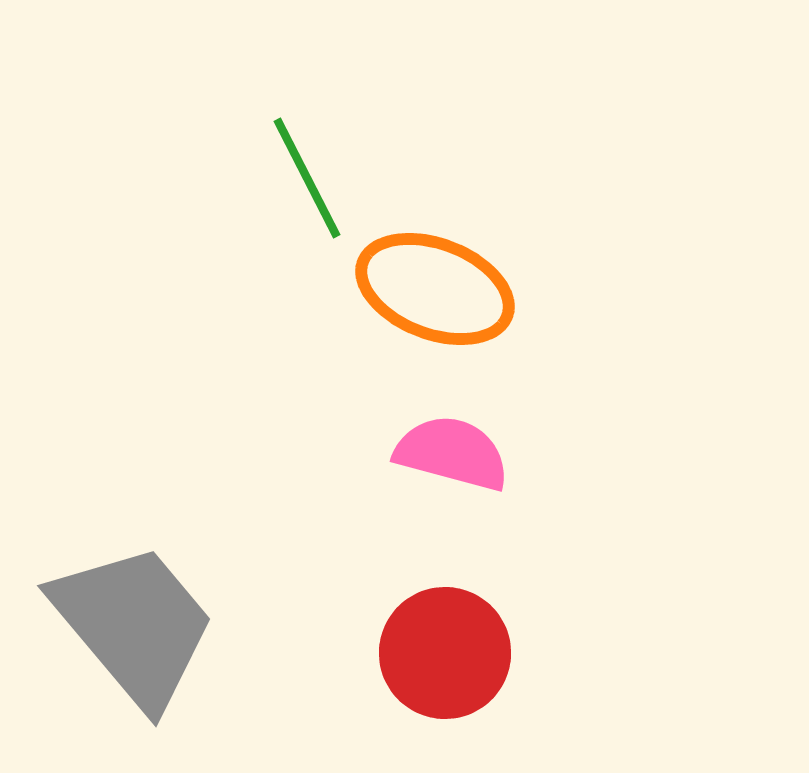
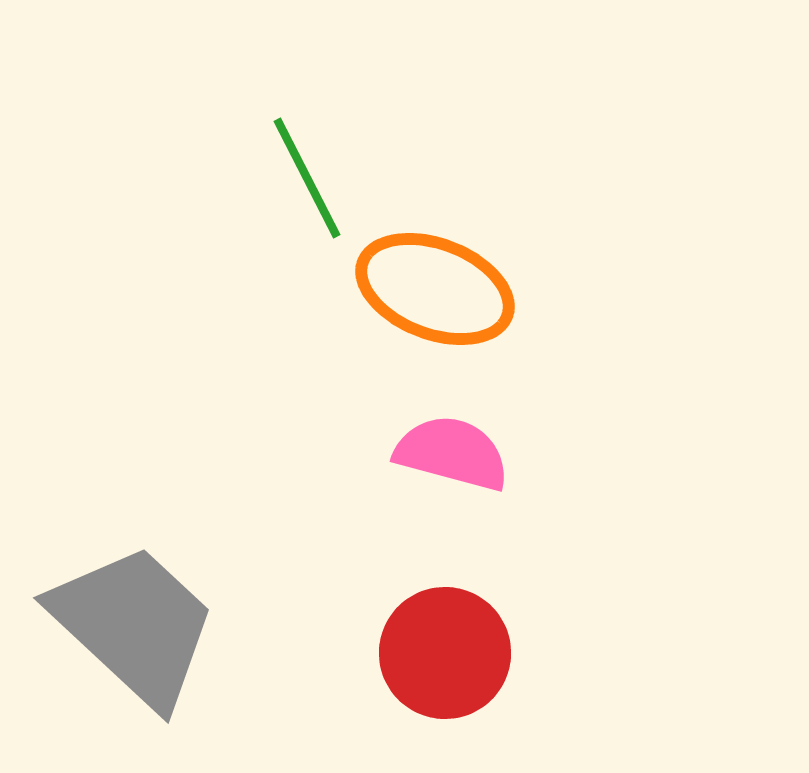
gray trapezoid: rotated 7 degrees counterclockwise
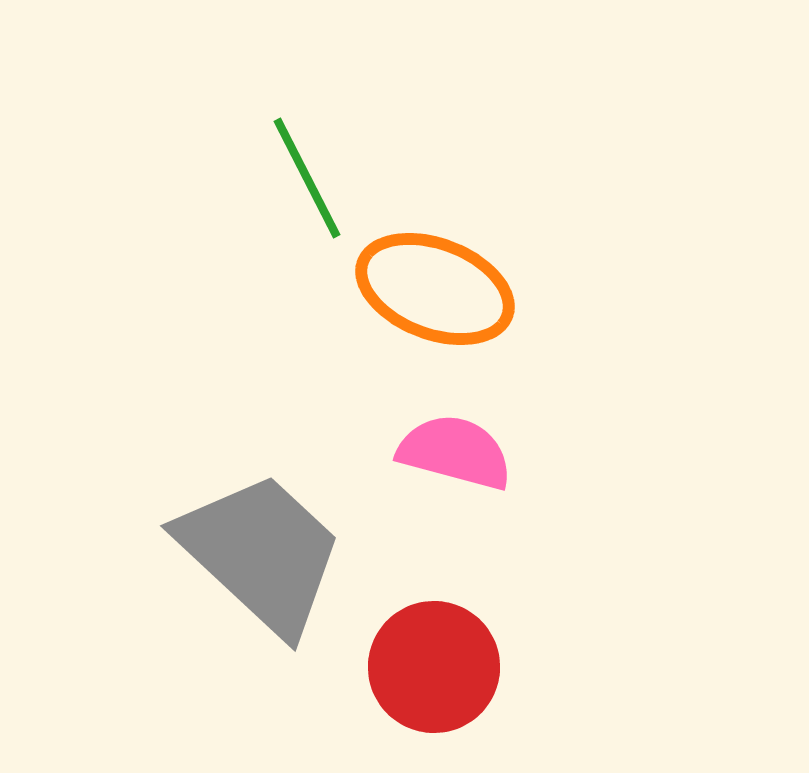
pink semicircle: moved 3 px right, 1 px up
gray trapezoid: moved 127 px right, 72 px up
red circle: moved 11 px left, 14 px down
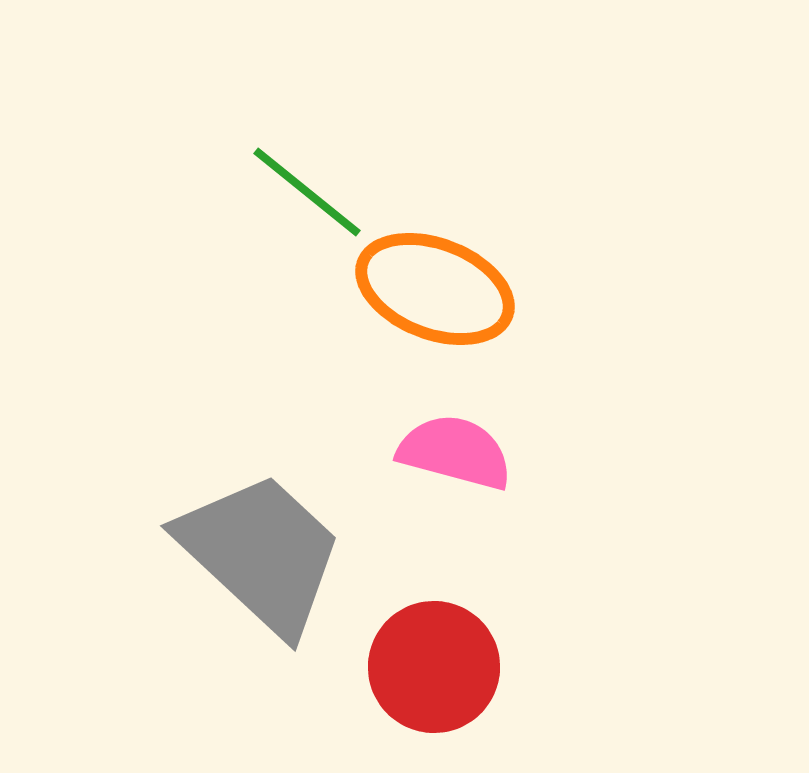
green line: moved 14 px down; rotated 24 degrees counterclockwise
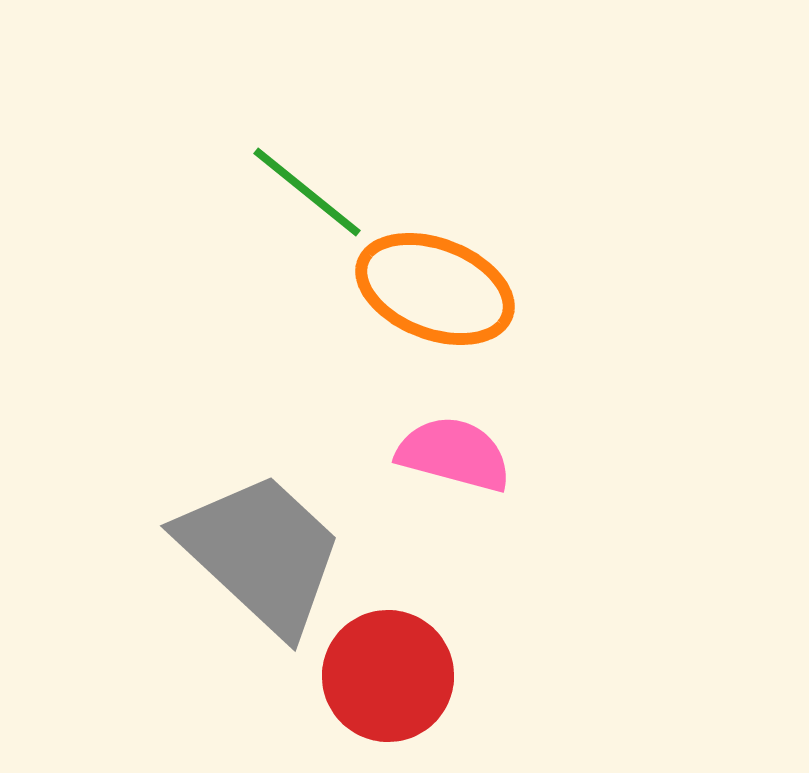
pink semicircle: moved 1 px left, 2 px down
red circle: moved 46 px left, 9 px down
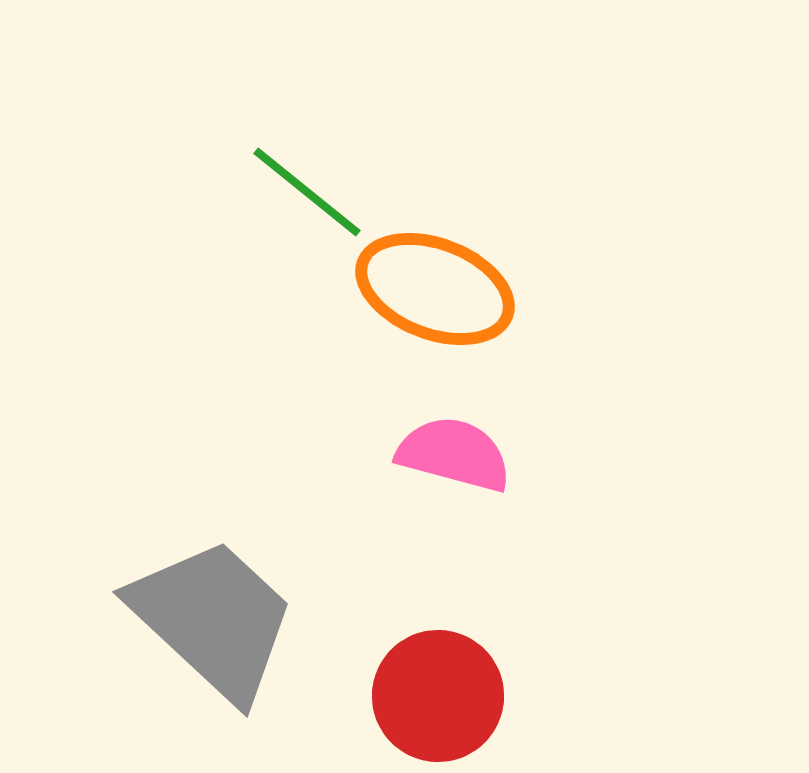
gray trapezoid: moved 48 px left, 66 px down
red circle: moved 50 px right, 20 px down
